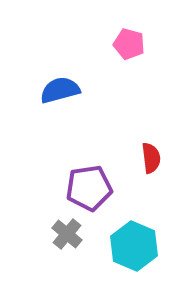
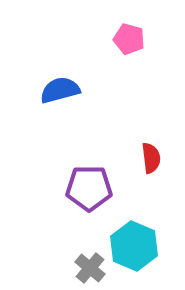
pink pentagon: moved 5 px up
purple pentagon: rotated 9 degrees clockwise
gray cross: moved 23 px right, 34 px down
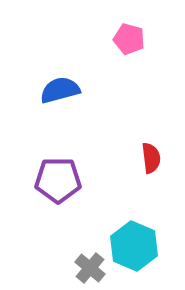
purple pentagon: moved 31 px left, 8 px up
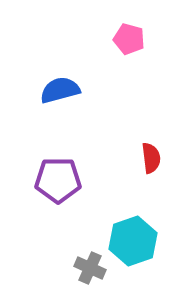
cyan hexagon: moved 1 px left, 5 px up; rotated 18 degrees clockwise
gray cross: rotated 16 degrees counterclockwise
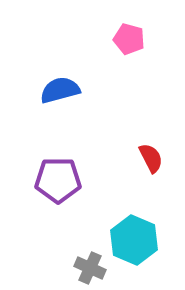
red semicircle: rotated 20 degrees counterclockwise
cyan hexagon: moved 1 px right, 1 px up; rotated 18 degrees counterclockwise
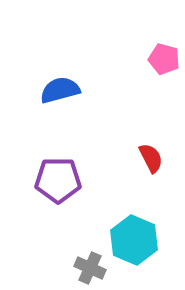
pink pentagon: moved 35 px right, 20 px down
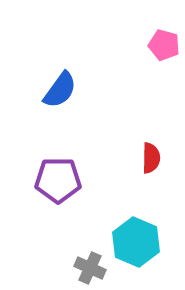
pink pentagon: moved 14 px up
blue semicircle: rotated 141 degrees clockwise
red semicircle: rotated 28 degrees clockwise
cyan hexagon: moved 2 px right, 2 px down
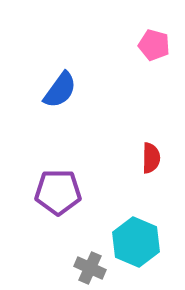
pink pentagon: moved 10 px left
purple pentagon: moved 12 px down
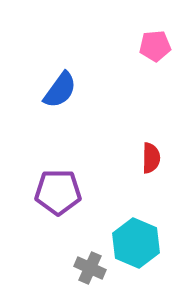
pink pentagon: moved 1 px right, 1 px down; rotated 20 degrees counterclockwise
cyan hexagon: moved 1 px down
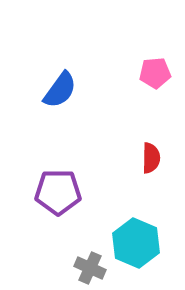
pink pentagon: moved 27 px down
